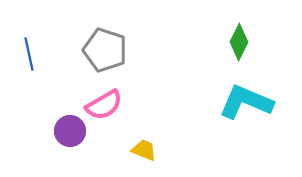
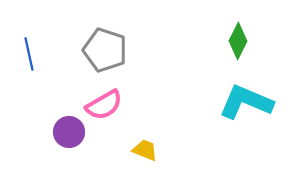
green diamond: moved 1 px left, 1 px up
purple circle: moved 1 px left, 1 px down
yellow trapezoid: moved 1 px right
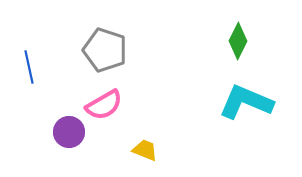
blue line: moved 13 px down
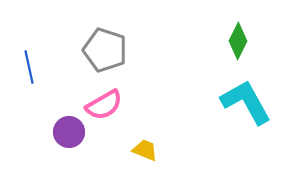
cyan L-shape: rotated 38 degrees clockwise
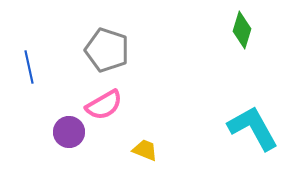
green diamond: moved 4 px right, 11 px up; rotated 9 degrees counterclockwise
gray pentagon: moved 2 px right
cyan L-shape: moved 7 px right, 26 px down
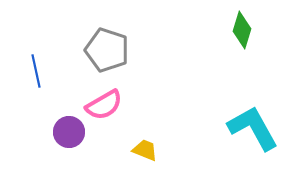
blue line: moved 7 px right, 4 px down
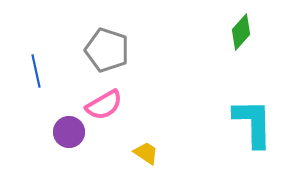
green diamond: moved 1 px left, 2 px down; rotated 24 degrees clockwise
cyan L-shape: moved 5 px up; rotated 28 degrees clockwise
yellow trapezoid: moved 1 px right, 3 px down; rotated 12 degrees clockwise
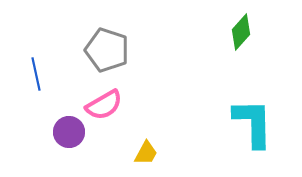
blue line: moved 3 px down
yellow trapezoid: rotated 84 degrees clockwise
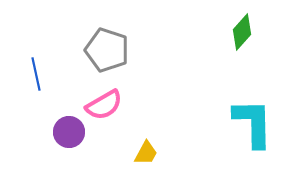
green diamond: moved 1 px right
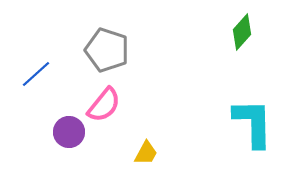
blue line: rotated 60 degrees clockwise
pink semicircle: rotated 21 degrees counterclockwise
